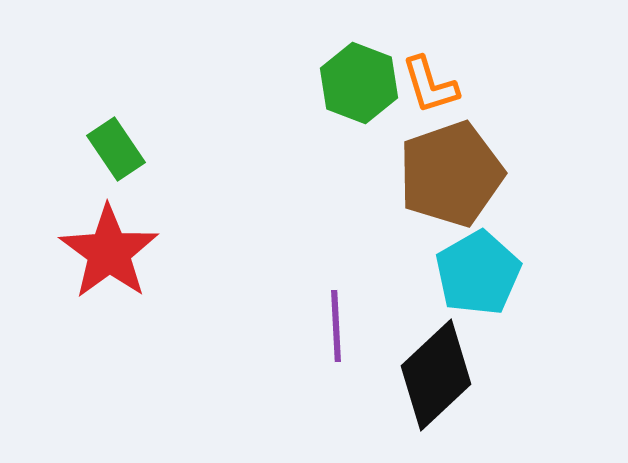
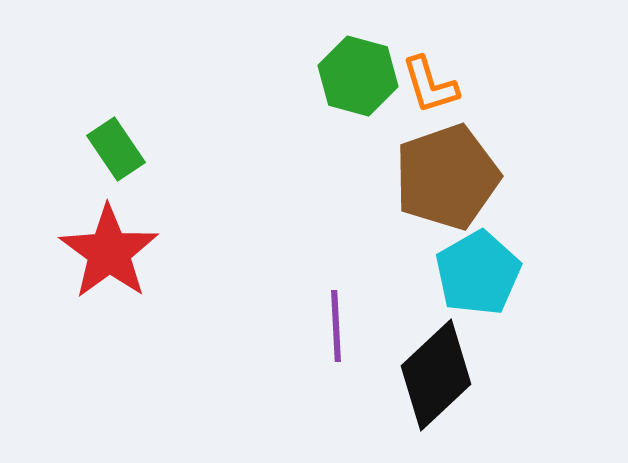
green hexagon: moved 1 px left, 7 px up; rotated 6 degrees counterclockwise
brown pentagon: moved 4 px left, 3 px down
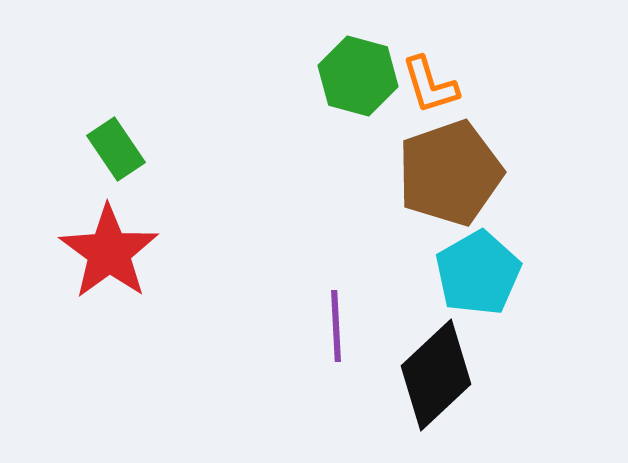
brown pentagon: moved 3 px right, 4 px up
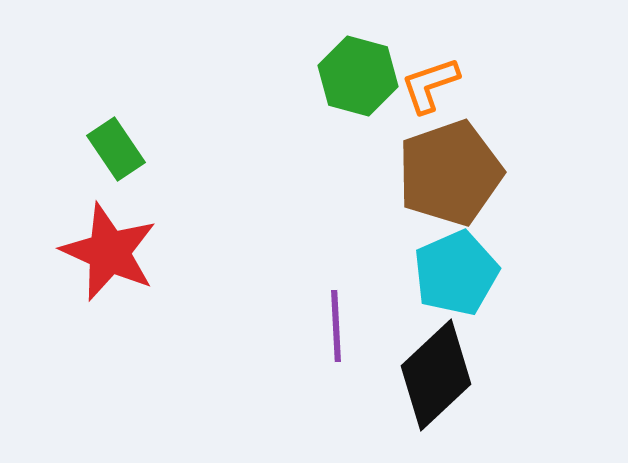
orange L-shape: rotated 88 degrees clockwise
red star: rotated 12 degrees counterclockwise
cyan pentagon: moved 22 px left; rotated 6 degrees clockwise
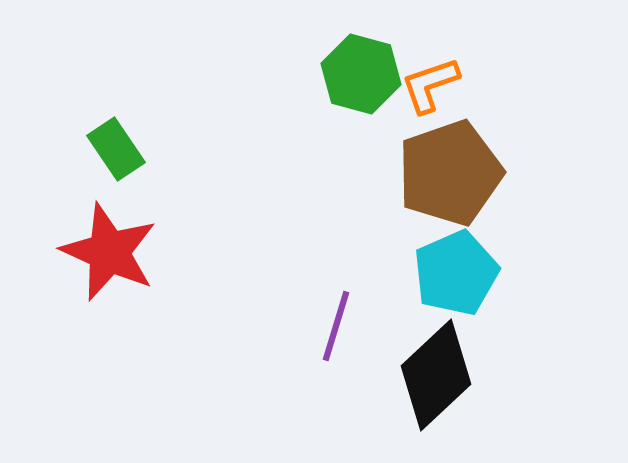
green hexagon: moved 3 px right, 2 px up
purple line: rotated 20 degrees clockwise
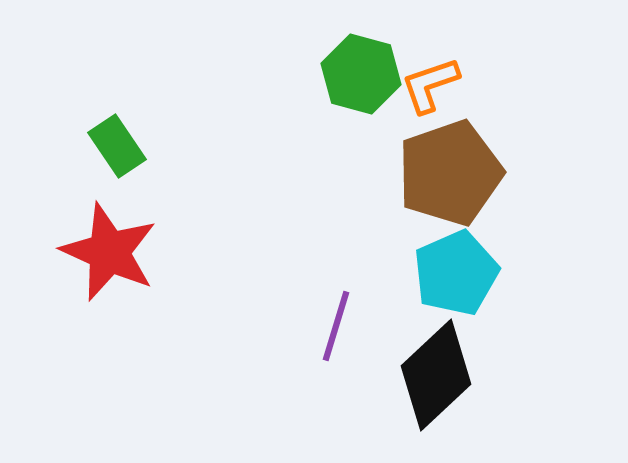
green rectangle: moved 1 px right, 3 px up
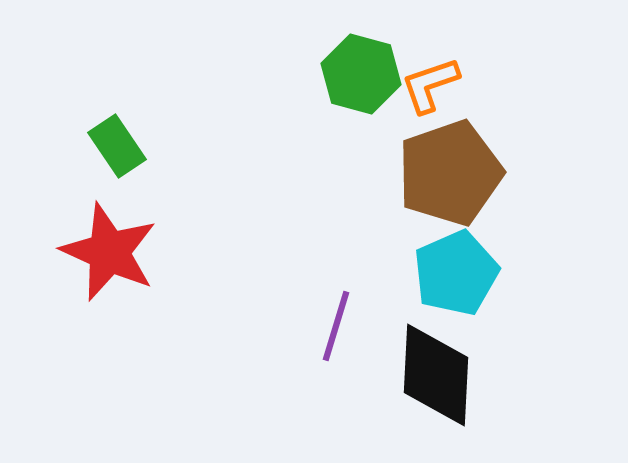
black diamond: rotated 44 degrees counterclockwise
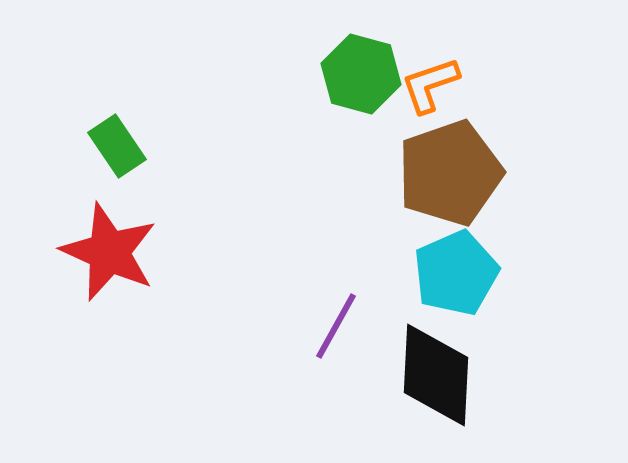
purple line: rotated 12 degrees clockwise
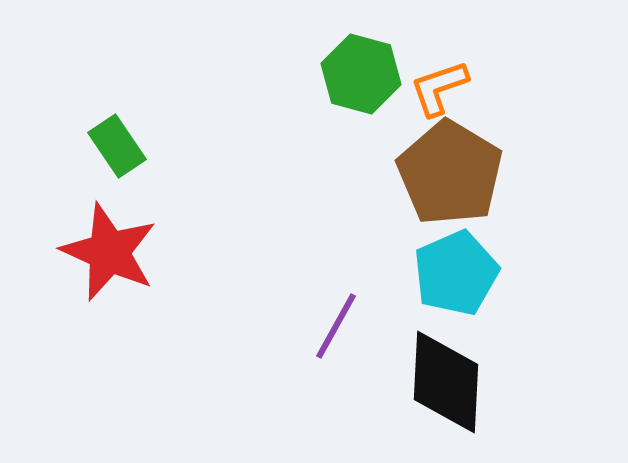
orange L-shape: moved 9 px right, 3 px down
brown pentagon: rotated 22 degrees counterclockwise
black diamond: moved 10 px right, 7 px down
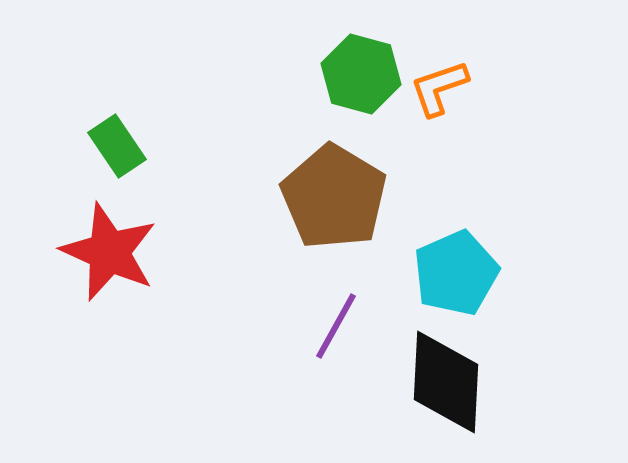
brown pentagon: moved 116 px left, 24 px down
